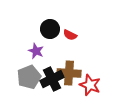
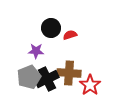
black circle: moved 1 px right, 1 px up
red semicircle: rotated 136 degrees clockwise
purple star: rotated 21 degrees counterclockwise
black cross: moved 5 px left
red star: rotated 15 degrees clockwise
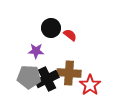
red semicircle: rotated 56 degrees clockwise
gray pentagon: rotated 25 degrees clockwise
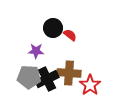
black circle: moved 2 px right
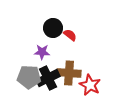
purple star: moved 6 px right, 1 px down
black cross: moved 1 px right, 1 px up
red star: rotated 10 degrees counterclockwise
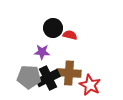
red semicircle: rotated 24 degrees counterclockwise
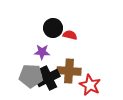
brown cross: moved 2 px up
gray pentagon: moved 2 px right, 1 px up
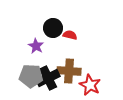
purple star: moved 6 px left, 6 px up; rotated 28 degrees clockwise
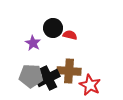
purple star: moved 3 px left, 3 px up
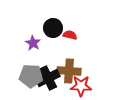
red star: moved 9 px left, 1 px down; rotated 25 degrees counterclockwise
